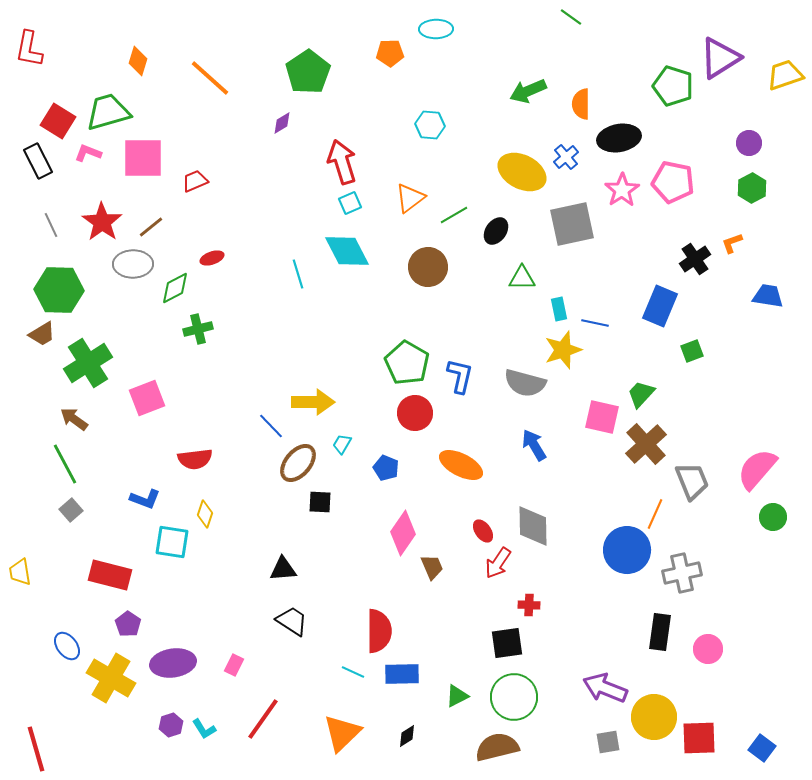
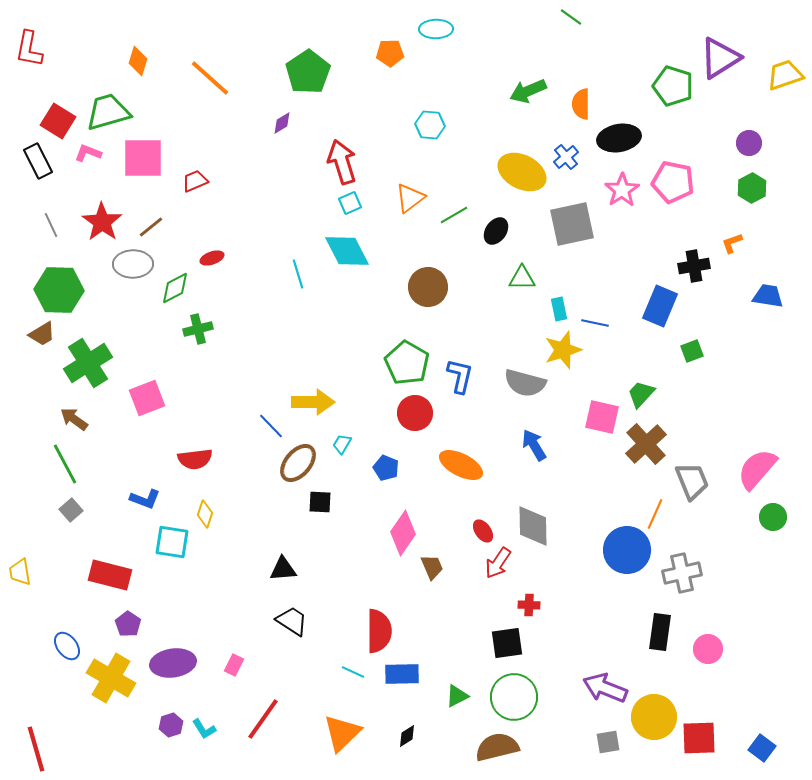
black cross at (695, 259): moved 1 px left, 7 px down; rotated 24 degrees clockwise
brown circle at (428, 267): moved 20 px down
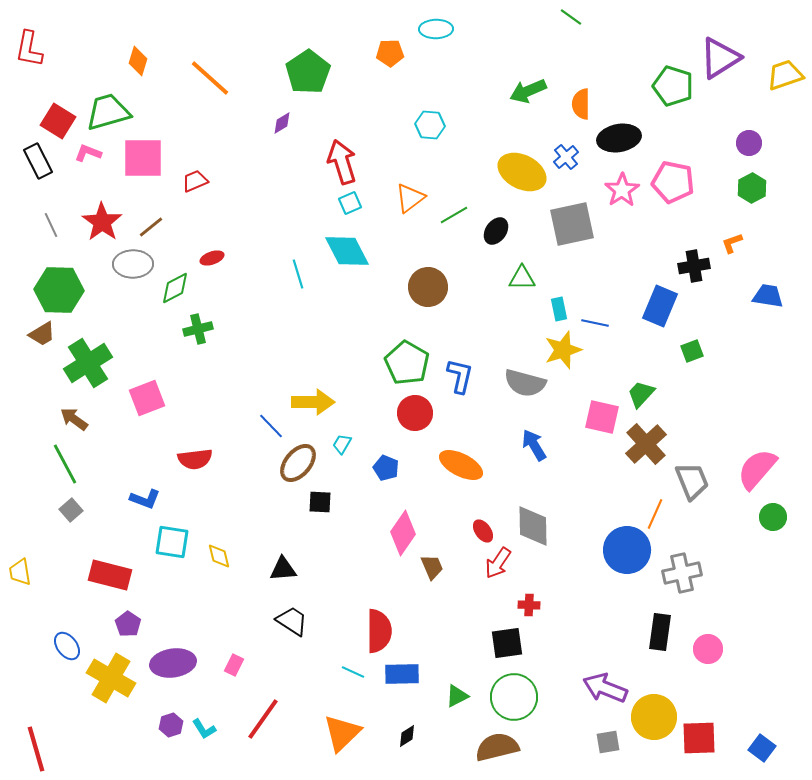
yellow diamond at (205, 514): moved 14 px right, 42 px down; rotated 32 degrees counterclockwise
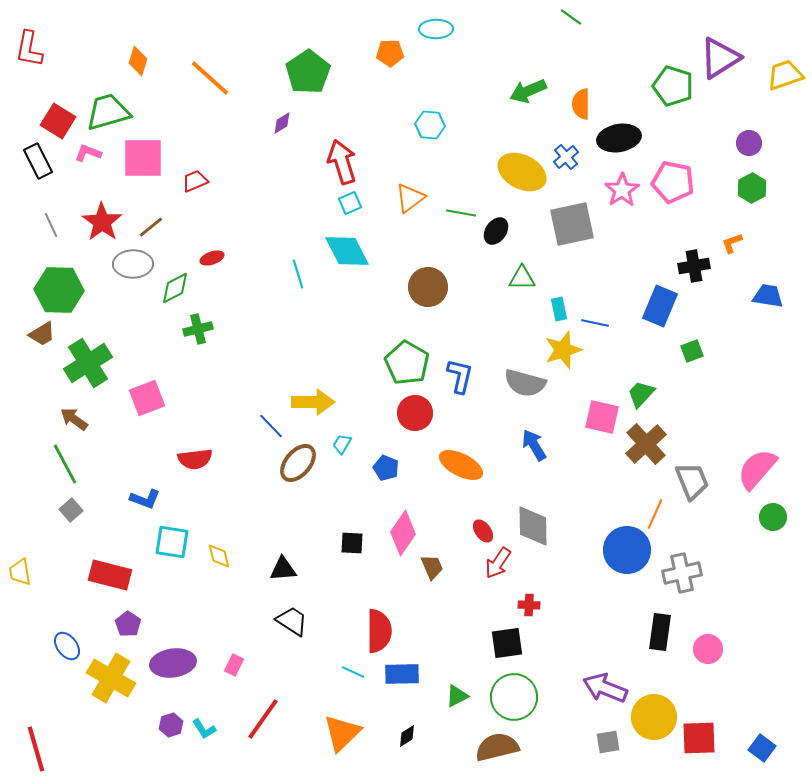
green line at (454, 215): moved 7 px right, 2 px up; rotated 40 degrees clockwise
black square at (320, 502): moved 32 px right, 41 px down
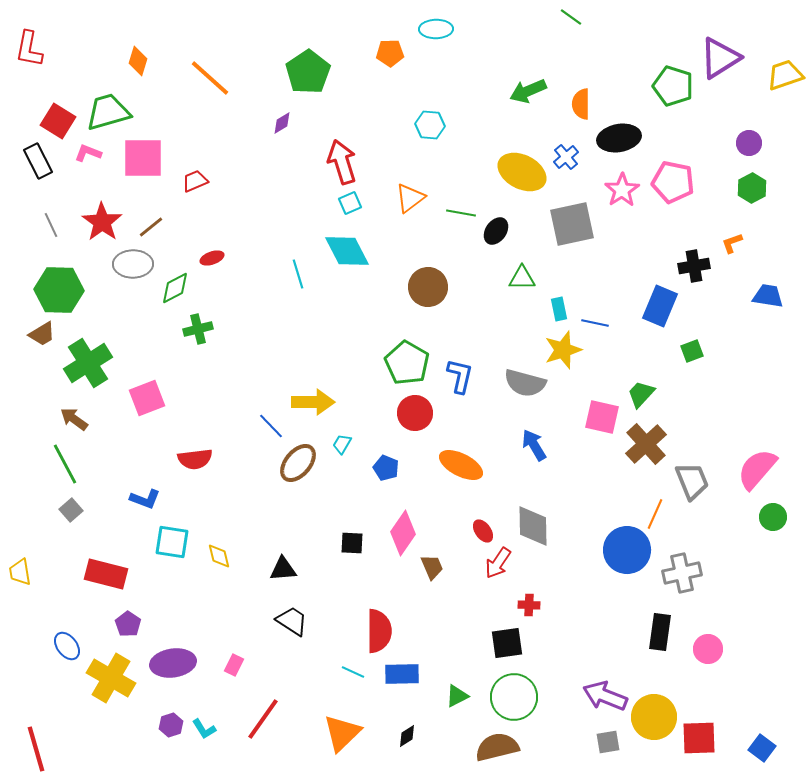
red rectangle at (110, 575): moved 4 px left, 1 px up
purple arrow at (605, 688): moved 8 px down
